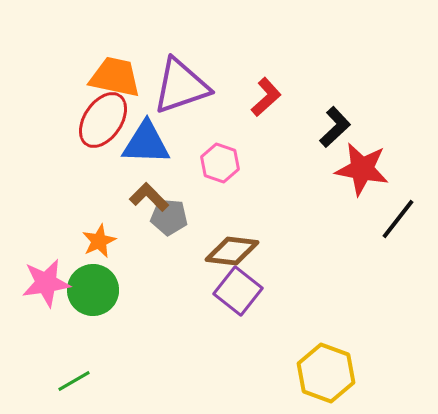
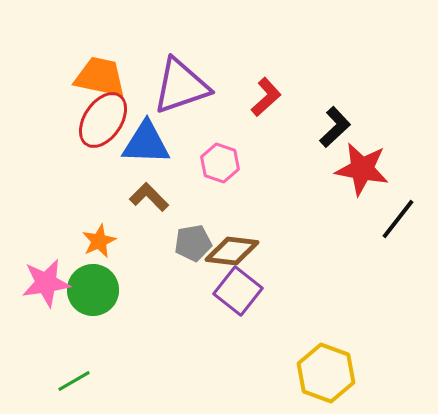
orange trapezoid: moved 15 px left
gray pentagon: moved 24 px right, 26 px down; rotated 15 degrees counterclockwise
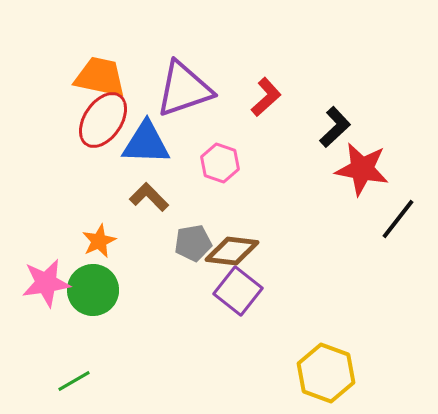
purple triangle: moved 3 px right, 3 px down
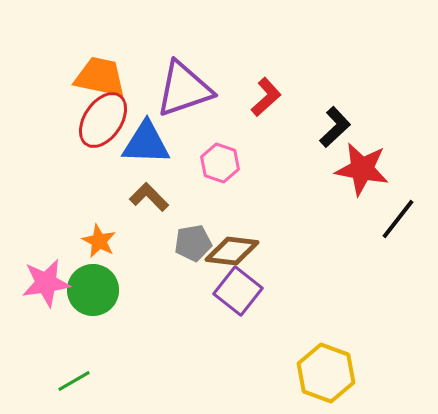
orange star: rotated 20 degrees counterclockwise
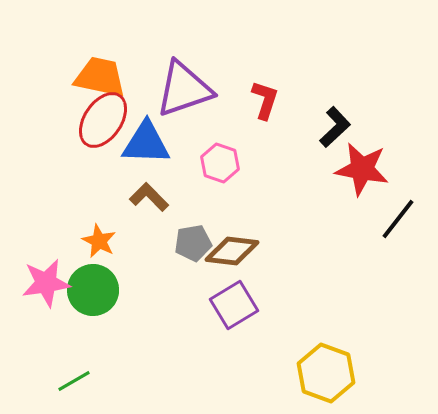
red L-shape: moved 1 px left, 3 px down; rotated 30 degrees counterclockwise
purple square: moved 4 px left, 14 px down; rotated 21 degrees clockwise
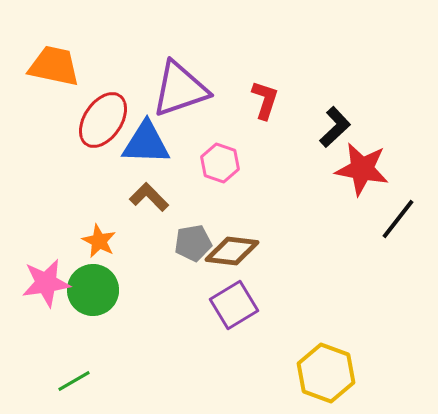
orange trapezoid: moved 46 px left, 11 px up
purple triangle: moved 4 px left
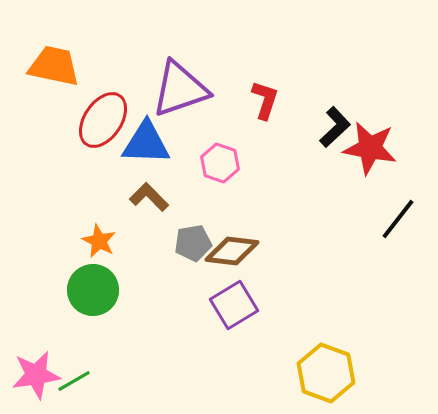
red star: moved 8 px right, 21 px up
pink star: moved 10 px left, 92 px down
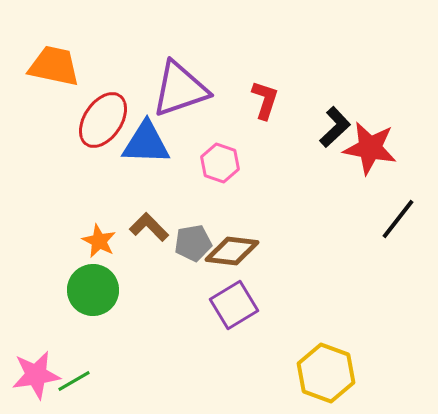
brown L-shape: moved 30 px down
